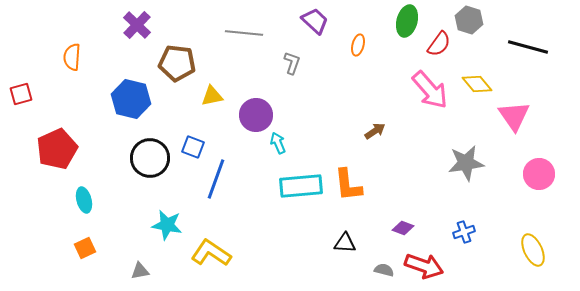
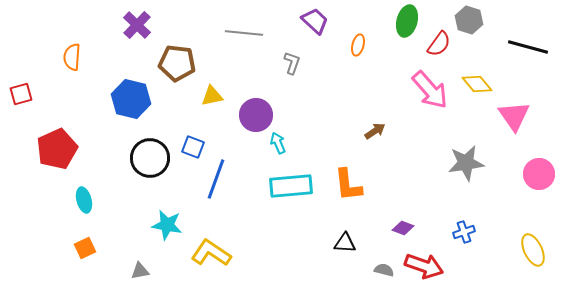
cyan rectangle: moved 10 px left
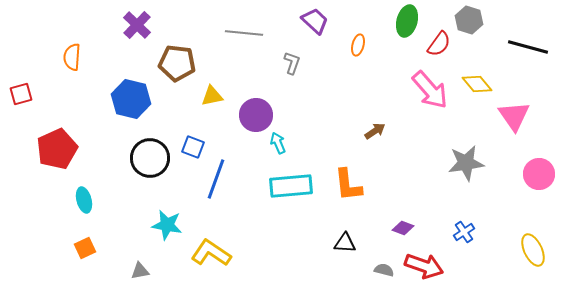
blue cross: rotated 15 degrees counterclockwise
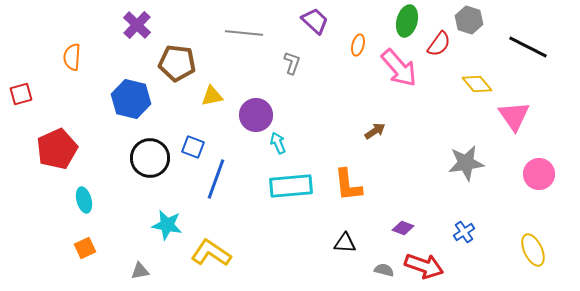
black line: rotated 12 degrees clockwise
pink arrow: moved 31 px left, 22 px up
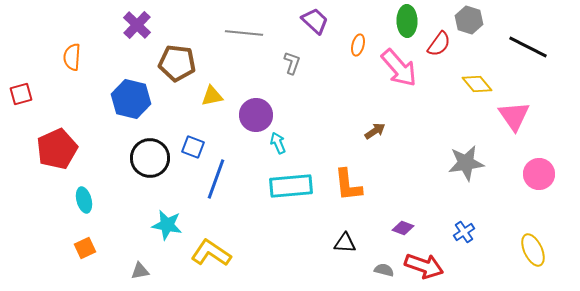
green ellipse: rotated 16 degrees counterclockwise
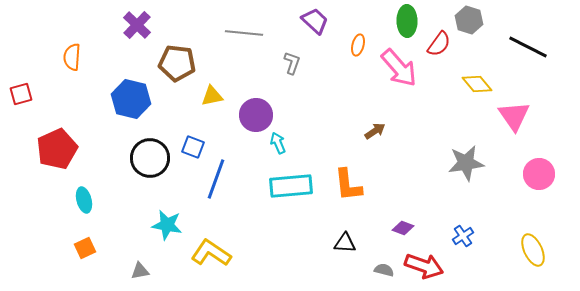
blue cross: moved 1 px left, 4 px down
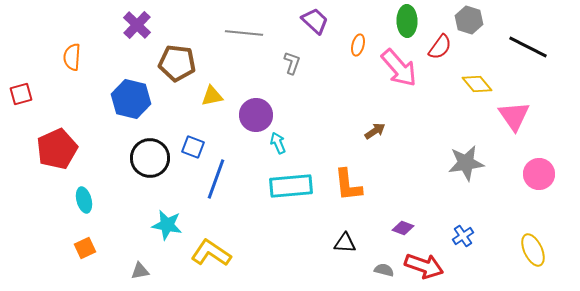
red semicircle: moved 1 px right, 3 px down
